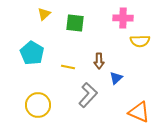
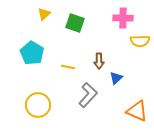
green square: rotated 12 degrees clockwise
orange triangle: moved 2 px left, 1 px up
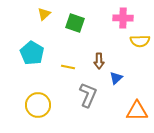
gray L-shape: rotated 20 degrees counterclockwise
orange triangle: rotated 25 degrees counterclockwise
